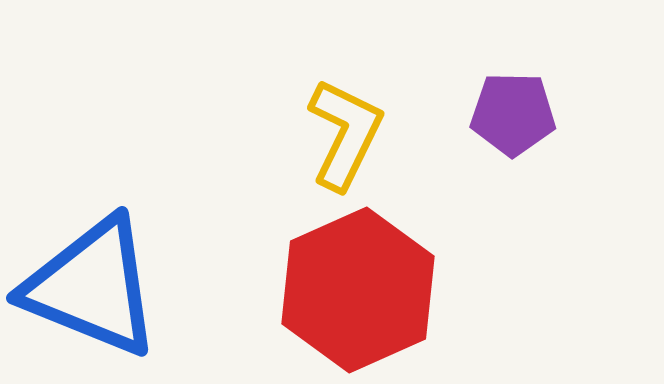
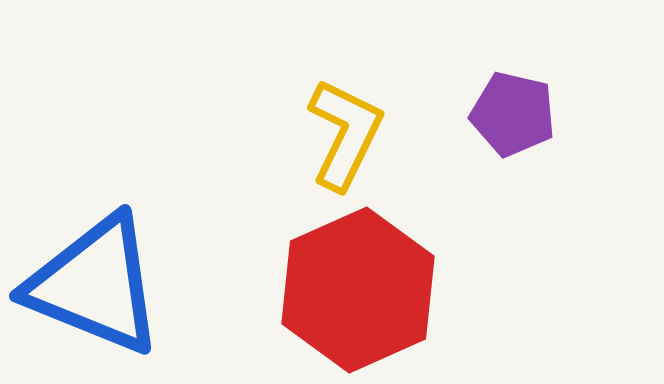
purple pentagon: rotated 12 degrees clockwise
blue triangle: moved 3 px right, 2 px up
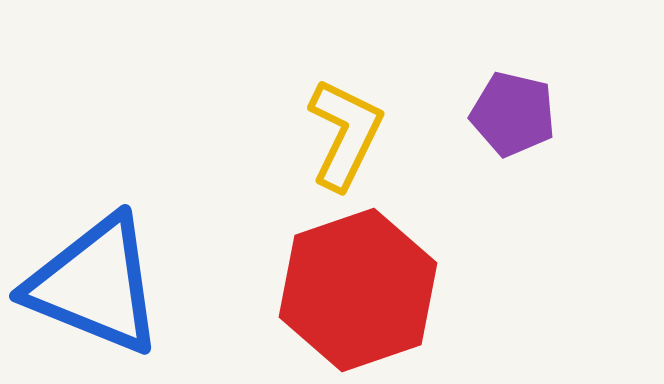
red hexagon: rotated 5 degrees clockwise
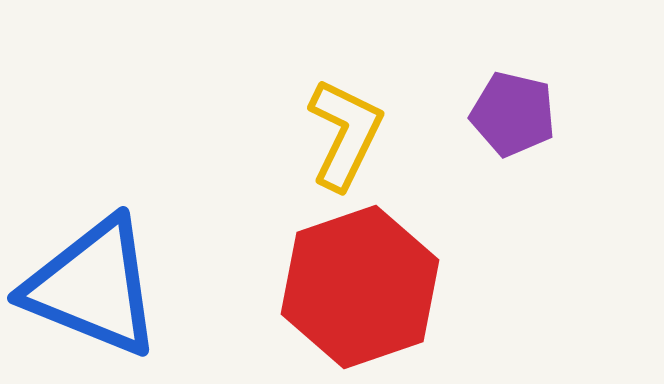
blue triangle: moved 2 px left, 2 px down
red hexagon: moved 2 px right, 3 px up
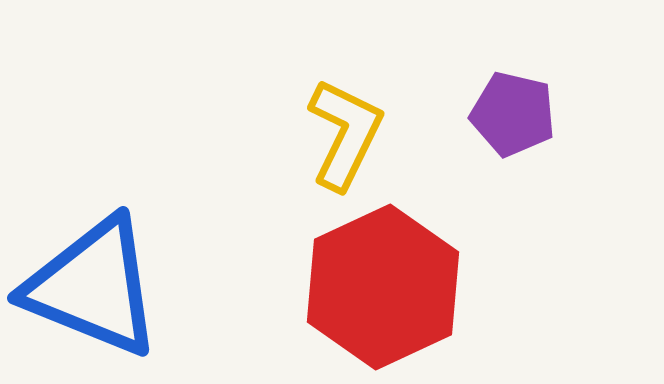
red hexagon: moved 23 px right; rotated 6 degrees counterclockwise
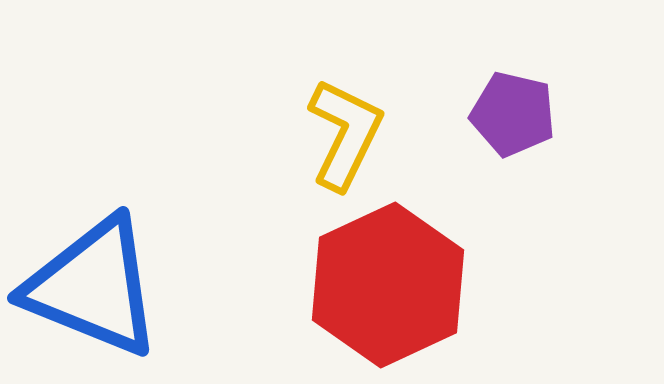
red hexagon: moved 5 px right, 2 px up
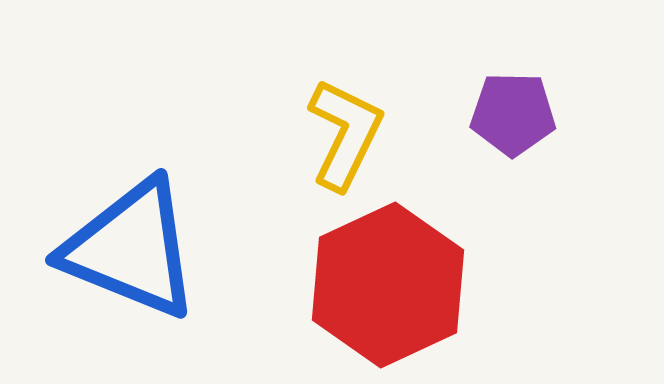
purple pentagon: rotated 12 degrees counterclockwise
blue triangle: moved 38 px right, 38 px up
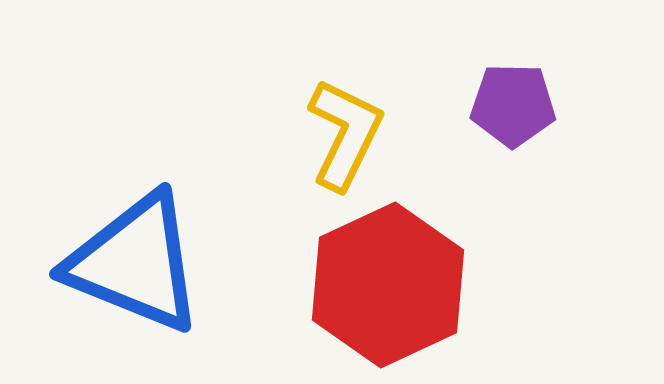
purple pentagon: moved 9 px up
blue triangle: moved 4 px right, 14 px down
